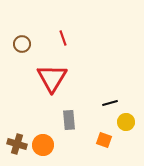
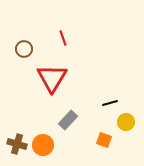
brown circle: moved 2 px right, 5 px down
gray rectangle: moved 1 px left; rotated 48 degrees clockwise
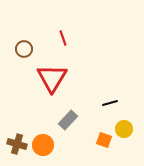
yellow circle: moved 2 px left, 7 px down
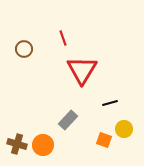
red triangle: moved 30 px right, 8 px up
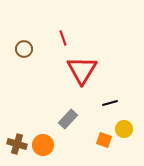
gray rectangle: moved 1 px up
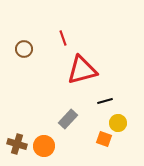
red triangle: rotated 44 degrees clockwise
black line: moved 5 px left, 2 px up
yellow circle: moved 6 px left, 6 px up
orange square: moved 1 px up
orange circle: moved 1 px right, 1 px down
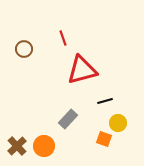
brown cross: moved 2 px down; rotated 30 degrees clockwise
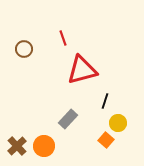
black line: rotated 56 degrees counterclockwise
orange square: moved 2 px right, 1 px down; rotated 21 degrees clockwise
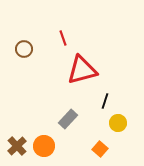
orange square: moved 6 px left, 9 px down
